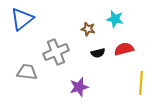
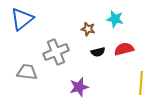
black semicircle: moved 1 px up
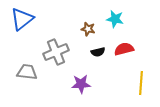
purple star: moved 2 px right, 3 px up; rotated 12 degrees clockwise
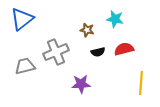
brown star: moved 1 px left, 1 px down
gray trapezoid: moved 2 px left, 6 px up; rotated 20 degrees counterclockwise
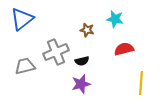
black semicircle: moved 16 px left, 9 px down
purple star: rotated 12 degrees counterclockwise
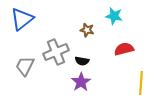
cyan star: moved 1 px left, 3 px up
black semicircle: rotated 24 degrees clockwise
gray trapezoid: rotated 50 degrees counterclockwise
purple star: moved 2 px up; rotated 18 degrees counterclockwise
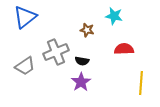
blue triangle: moved 3 px right, 2 px up
red semicircle: rotated 12 degrees clockwise
gray trapezoid: rotated 150 degrees counterclockwise
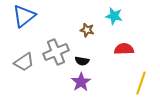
blue triangle: moved 1 px left, 1 px up
gray trapezoid: moved 1 px left, 4 px up
yellow line: rotated 15 degrees clockwise
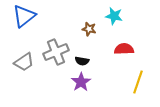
brown star: moved 2 px right, 1 px up
yellow line: moved 3 px left, 1 px up
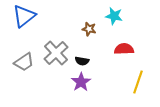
gray cross: moved 1 px down; rotated 20 degrees counterclockwise
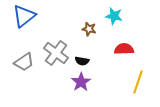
gray cross: rotated 10 degrees counterclockwise
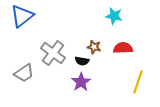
blue triangle: moved 2 px left
brown star: moved 5 px right, 18 px down
red semicircle: moved 1 px left, 1 px up
gray cross: moved 3 px left
gray trapezoid: moved 11 px down
